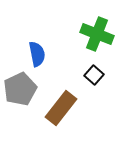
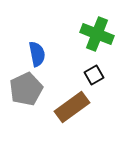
black square: rotated 18 degrees clockwise
gray pentagon: moved 6 px right
brown rectangle: moved 11 px right, 1 px up; rotated 16 degrees clockwise
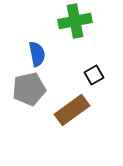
green cross: moved 22 px left, 13 px up; rotated 32 degrees counterclockwise
gray pentagon: moved 3 px right; rotated 12 degrees clockwise
brown rectangle: moved 3 px down
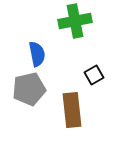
brown rectangle: rotated 60 degrees counterclockwise
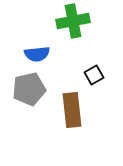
green cross: moved 2 px left
blue semicircle: rotated 95 degrees clockwise
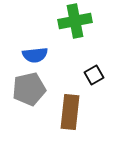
green cross: moved 2 px right
blue semicircle: moved 2 px left, 1 px down
brown rectangle: moved 2 px left, 2 px down; rotated 12 degrees clockwise
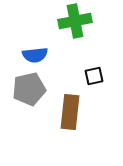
black square: moved 1 px down; rotated 18 degrees clockwise
